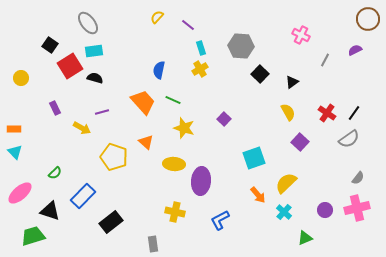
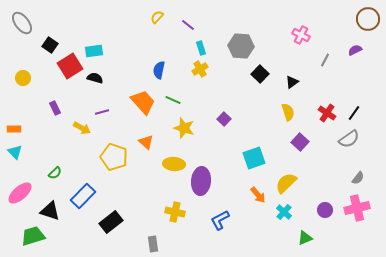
gray ellipse at (88, 23): moved 66 px left
yellow circle at (21, 78): moved 2 px right
yellow semicircle at (288, 112): rotated 12 degrees clockwise
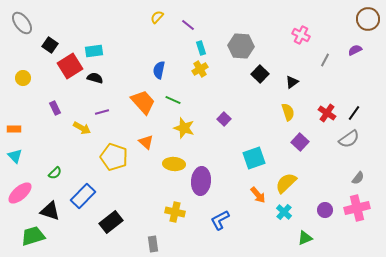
cyan triangle at (15, 152): moved 4 px down
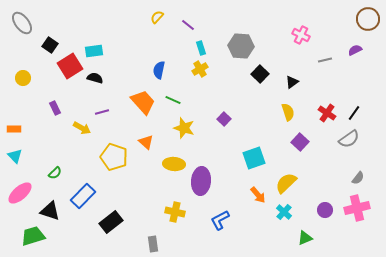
gray line at (325, 60): rotated 48 degrees clockwise
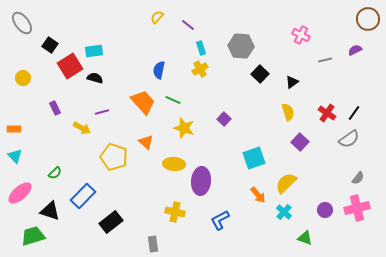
green triangle at (305, 238): rotated 42 degrees clockwise
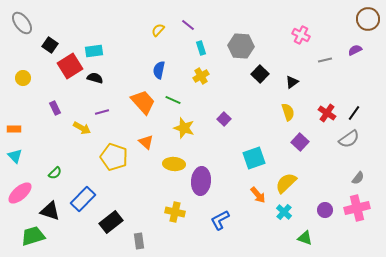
yellow semicircle at (157, 17): moved 1 px right, 13 px down
yellow cross at (200, 69): moved 1 px right, 7 px down
blue rectangle at (83, 196): moved 3 px down
gray rectangle at (153, 244): moved 14 px left, 3 px up
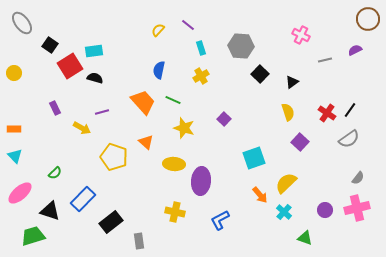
yellow circle at (23, 78): moved 9 px left, 5 px up
black line at (354, 113): moved 4 px left, 3 px up
orange arrow at (258, 195): moved 2 px right
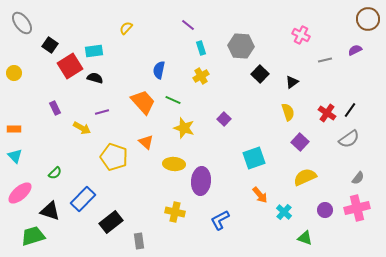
yellow semicircle at (158, 30): moved 32 px left, 2 px up
yellow semicircle at (286, 183): moved 19 px right, 6 px up; rotated 20 degrees clockwise
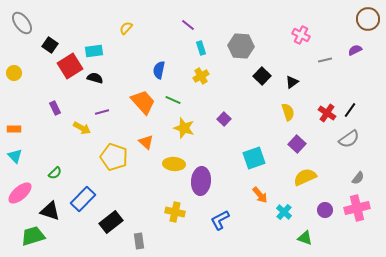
black square at (260, 74): moved 2 px right, 2 px down
purple square at (300, 142): moved 3 px left, 2 px down
